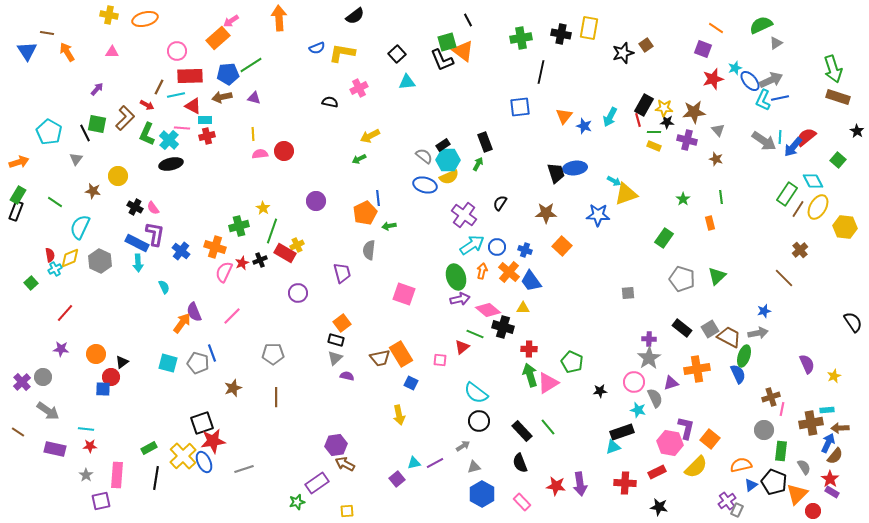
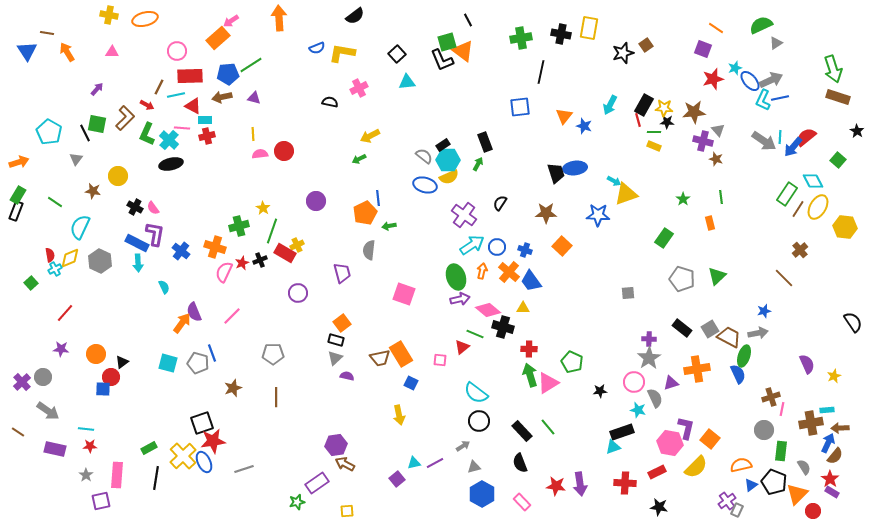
cyan arrow at (610, 117): moved 12 px up
purple cross at (687, 140): moved 16 px right, 1 px down
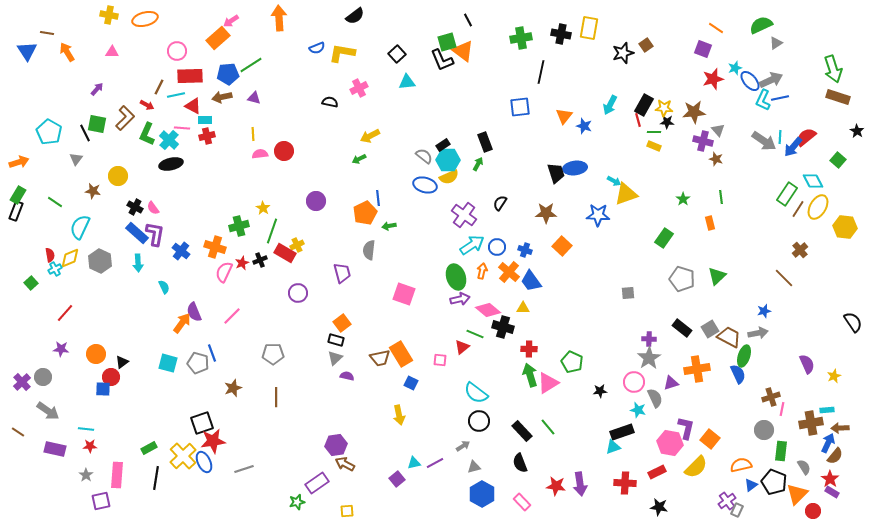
blue rectangle at (137, 243): moved 10 px up; rotated 15 degrees clockwise
